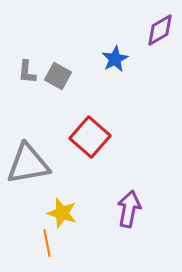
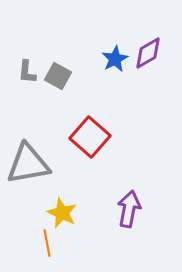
purple diamond: moved 12 px left, 23 px down
yellow star: rotated 8 degrees clockwise
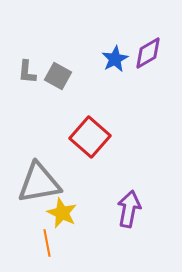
gray triangle: moved 11 px right, 19 px down
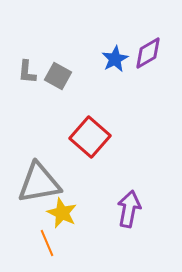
orange line: rotated 12 degrees counterclockwise
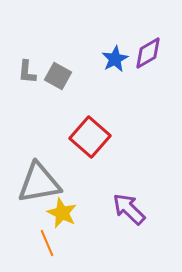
purple arrow: rotated 57 degrees counterclockwise
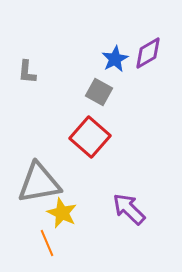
gray square: moved 41 px right, 16 px down
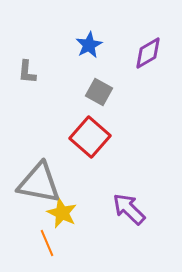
blue star: moved 26 px left, 14 px up
gray triangle: rotated 21 degrees clockwise
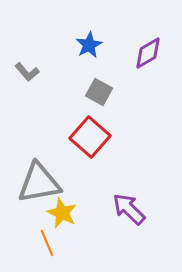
gray L-shape: rotated 45 degrees counterclockwise
gray triangle: rotated 21 degrees counterclockwise
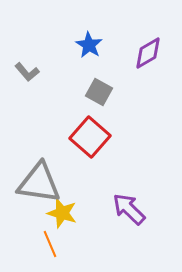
blue star: rotated 12 degrees counterclockwise
gray triangle: rotated 18 degrees clockwise
yellow star: rotated 8 degrees counterclockwise
orange line: moved 3 px right, 1 px down
